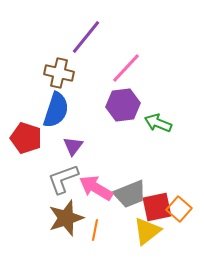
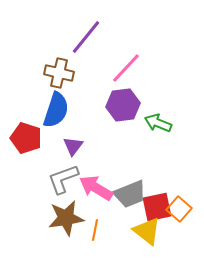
brown star: rotated 9 degrees clockwise
yellow triangle: rotated 44 degrees counterclockwise
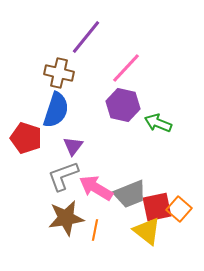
purple hexagon: rotated 20 degrees clockwise
gray L-shape: moved 3 px up
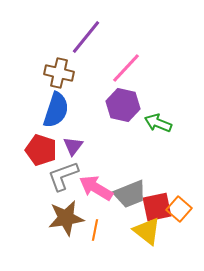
red pentagon: moved 15 px right, 12 px down
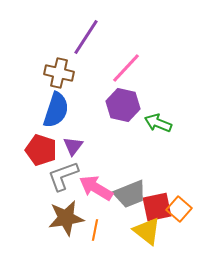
purple line: rotated 6 degrees counterclockwise
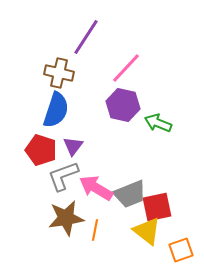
orange square: moved 2 px right, 41 px down; rotated 30 degrees clockwise
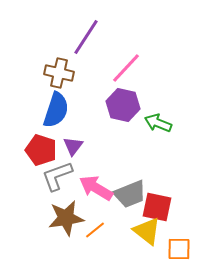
gray L-shape: moved 6 px left
red square: rotated 24 degrees clockwise
orange line: rotated 40 degrees clockwise
orange square: moved 2 px left, 1 px up; rotated 20 degrees clockwise
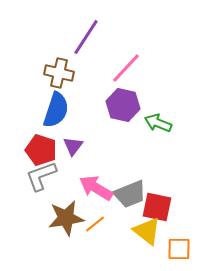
gray L-shape: moved 16 px left
orange line: moved 6 px up
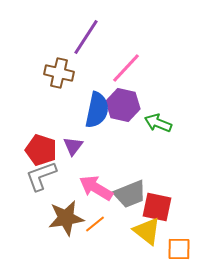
blue semicircle: moved 41 px right; rotated 6 degrees counterclockwise
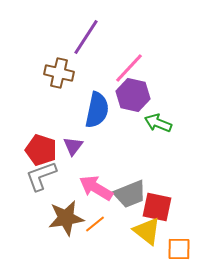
pink line: moved 3 px right
purple hexagon: moved 10 px right, 10 px up
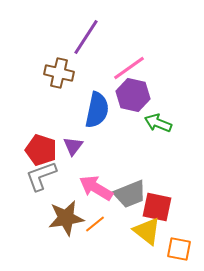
pink line: rotated 12 degrees clockwise
orange square: rotated 10 degrees clockwise
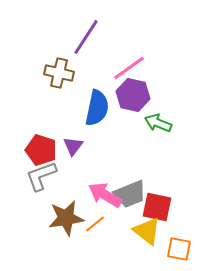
blue semicircle: moved 2 px up
pink arrow: moved 9 px right, 7 px down
